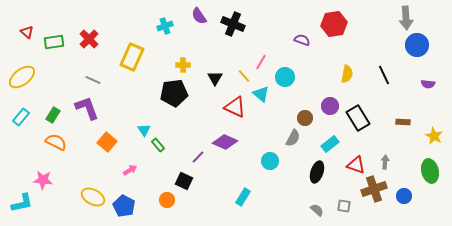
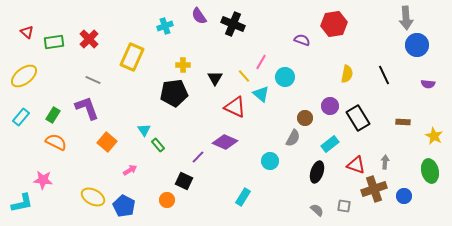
yellow ellipse at (22, 77): moved 2 px right, 1 px up
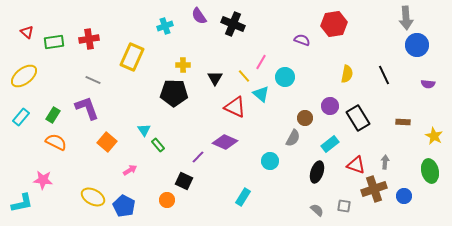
red cross at (89, 39): rotated 36 degrees clockwise
black pentagon at (174, 93): rotated 8 degrees clockwise
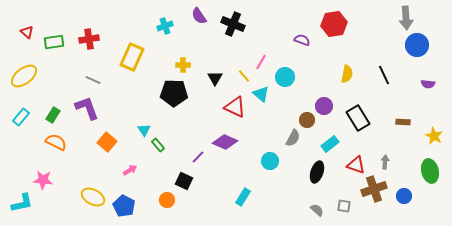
purple circle at (330, 106): moved 6 px left
brown circle at (305, 118): moved 2 px right, 2 px down
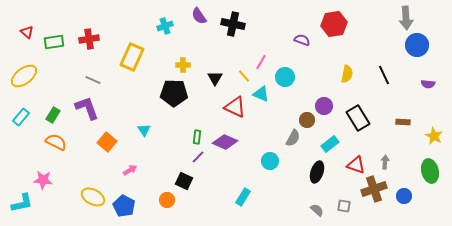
black cross at (233, 24): rotated 10 degrees counterclockwise
cyan triangle at (261, 94): rotated 18 degrees counterclockwise
green rectangle at (158, 145): moved 39 px right, 8 px up; rotated 48 degrees clockwise
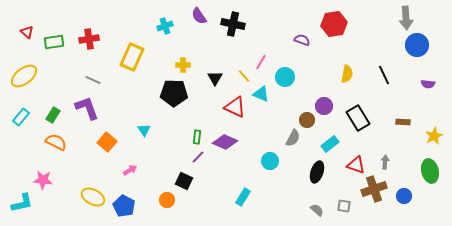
yellow star at (434, 136): rotated 18 degrees clockwise
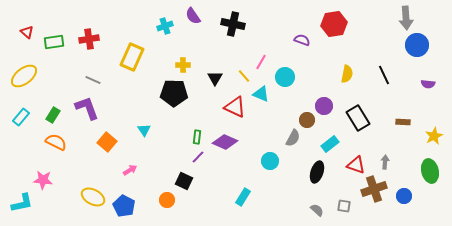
purple semicircle at (199, 16): moved 6 px left
